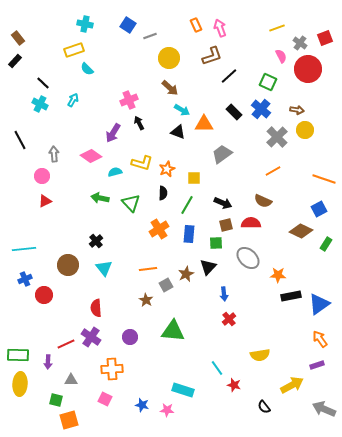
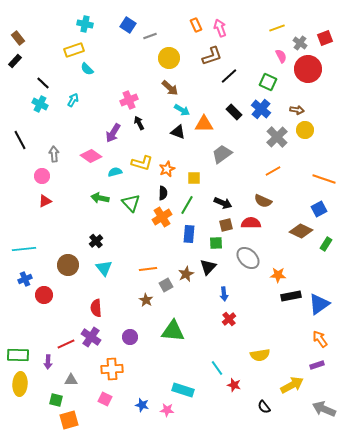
orange cross at (159, 229): moved 3 px right, 12 px up
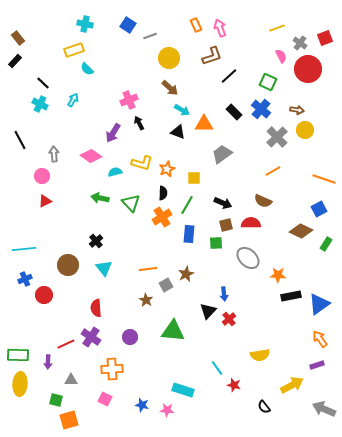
black triangle at (208, 267): moved 44 px down
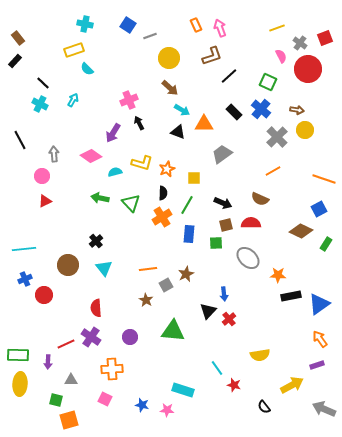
brown semicircle at (263, 201): moved 3 px left, 2 px up
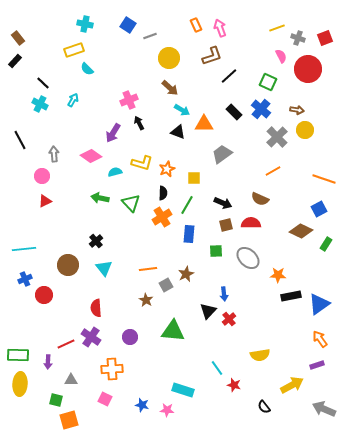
gray cross at (300, 43): moved 2 px left, 5 px up; rotated 16 degrees counterclockwise
green square at (216, 243): moved 8 px down
